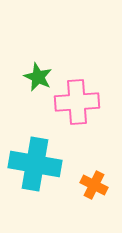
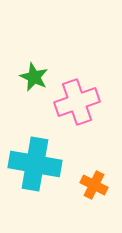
green star: moved 4 px left
pink cross: rotated 15 degrees counterclockwise
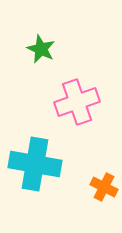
green star: moved 7 px right, 28 px up
orange cross: moved 10 px right, 2 px down
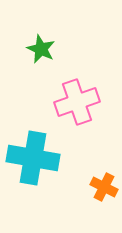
cyan cross: moved 2 px left, 6 px up
